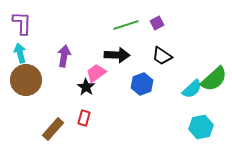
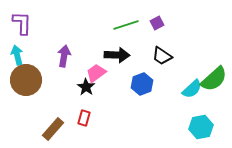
cyan arrow: moved 3 px left, 2 px down
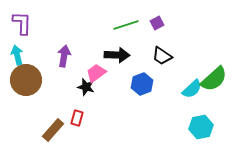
black star: rotated 18 degrees counterclockwise
red rectangle: moved 7 px left
brown rectangle: moved 1 px down
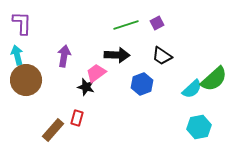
cyan hexagon: moved 2 px left
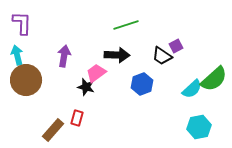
purple square: moved 19 px right, 23 px down
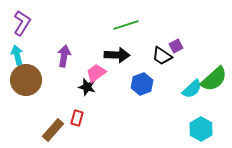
purple L-shape: rotated 30 degrees clockwise
black star: moved 1 px right
cyan hexagon: moved 2 px right, 2 px down; rotated 20 degrees counterclockwise
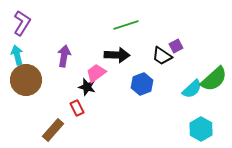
red rectangle: moved 10 px up; rotated 42 degrees counterclockwise
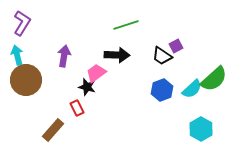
blue hexagon: moved 20 px right, 6 px down
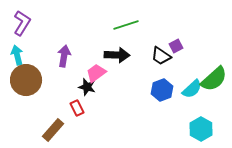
black trapezoid: moved 1 px left
